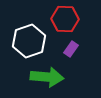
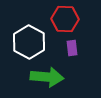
white hexagon: moved 1 px down; rotated 12 degrees counterclockwise
purple rectangle: moved 1 px right, 1 px up; rotated 42 degrees counterclockwise
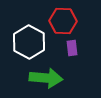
red hexagon: moved 2 px left, 2 px down
green arrow: moved 1 px left, 1 px down
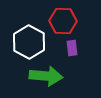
green arrow: moved 2 px up
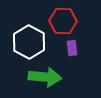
green arrow: moved 1 px left, 1 px down
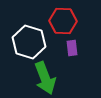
white hexagon: rotated 12 degrees counterclockwise
green arrow: moved 1 px down; rotated 64 degrees clockwise
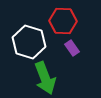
purple rectangle: rotated 28 degrees counterclockwise
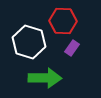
purple rectangle: rotated 70 degrees clockwise
green arrow: rotated 68 degrees counterclockwise
